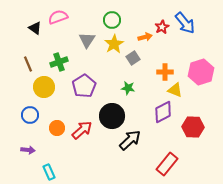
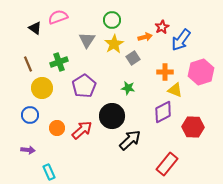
blue arrow: moved 4 px left, 17 px down; rotated 75 degrees clockwise
yellow circle: moved 2 px left, 1 px down
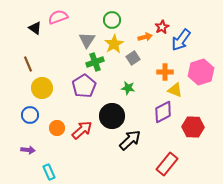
green cross: moved 36 px right
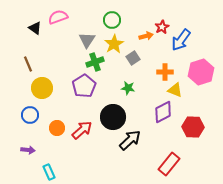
orange arrow: moved 1 px right, 1 px up
black circle: moved 1 px right, 1 px down
red rectangle: moved 2 px right
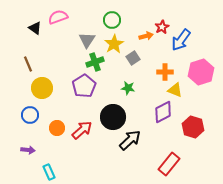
red hexagon: rotated 15 degrees clockwise
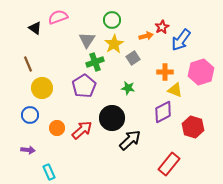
black circle: moved 1 px left, 1 px down
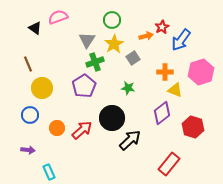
purple diamond: moved 1 px left, 1 px down; rotated 10 degrees counterclockwise
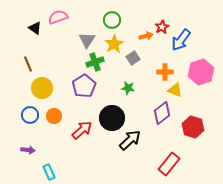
orange circle: moved 3 px left, 12 px up
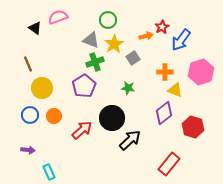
green circle: moved 4 px left
gray triangle: moved 4 px right; rotated 42 degrees counterclockwise
purple diamond: moved 2 px right
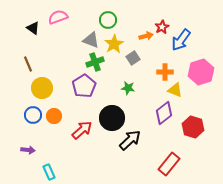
black triangle: moved 2 px left
blue circle: moved 3 px right
